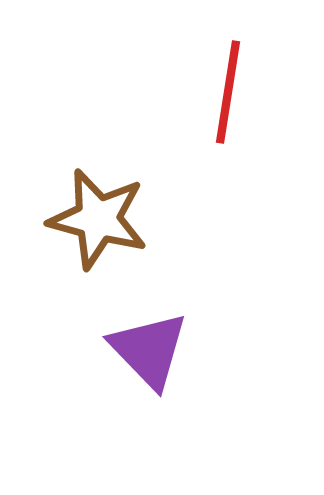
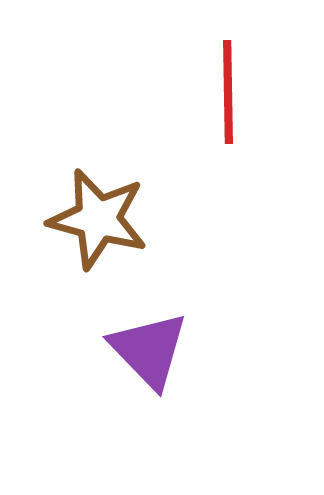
red line: rotated 10 degrees counterclockwise
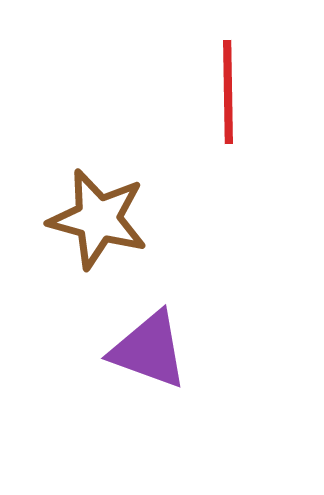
purple triangle: rotated 26 degrees counterclockwise
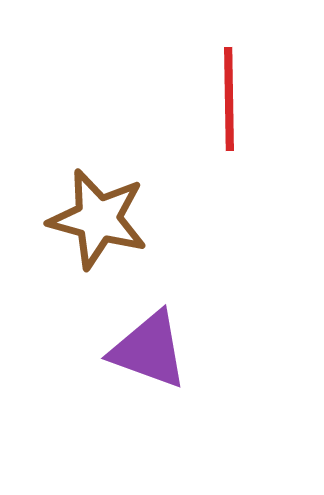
red line: moved 1 px right, 7 px down
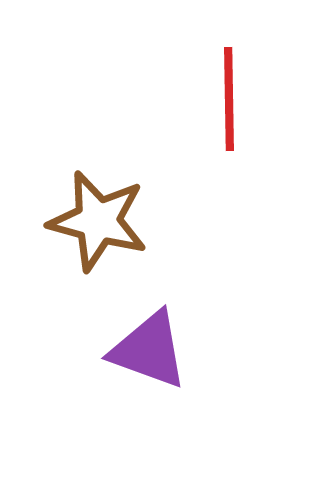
brown star: moved 2 px down
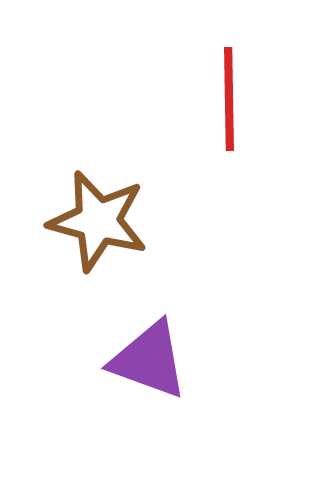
purple triangle: moved 10 px down
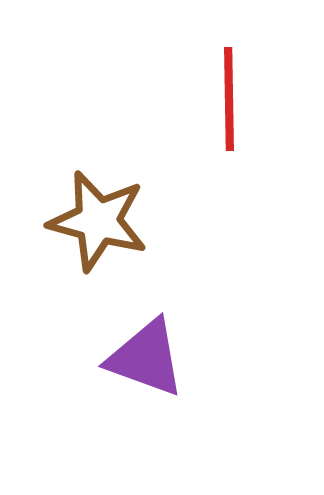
purple triangle: moved 3 px left, 2 px up
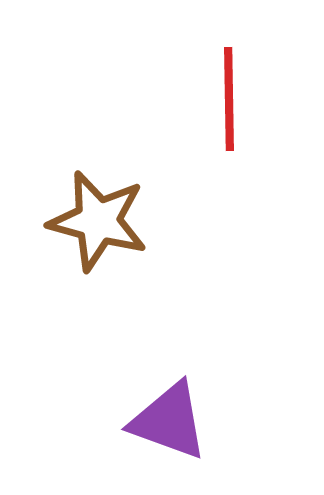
purple triangle: moved 23 px right, 63 px down
